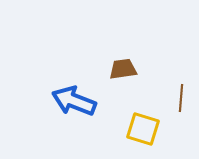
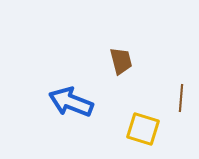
brown trapezoid: moved 2 px left, 8 px up; rotated 84 degrees clockwise
blue arrow: moved 3 px left, 1 px down
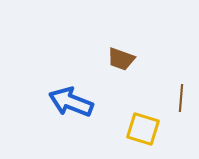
brown trapezoid: moved 2 px up; rotated 124 degrees clockwise
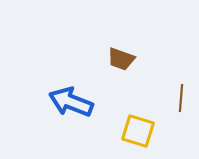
yellow square: moved 5 px left, 2 px down
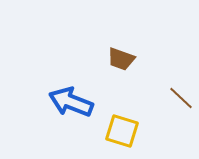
brown line: rotated 52 degrees counterclockwise
yellow square: moved 16 px left
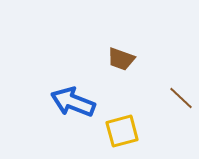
blue arrow: moved 2 px right
yellow square: rotated 32 degrees counterclockwise
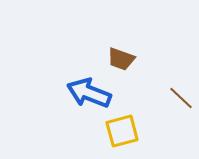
blue arrow: moved 16 px right, 9 px up
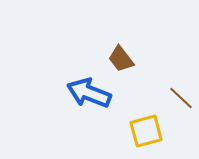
brown trapezoid: rotated 32 degrees clockwise
yellow square: moved 24 px right
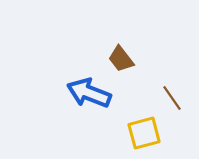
brown line: moved 9 px left; rotated 12 degrees clockwise
yellow square: moved 2 px left, 2 px down
